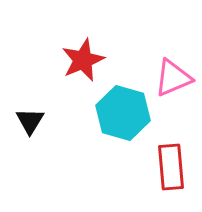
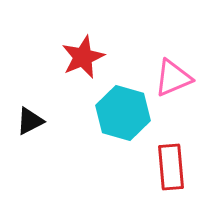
red star: moved 3 px up
black triangle: rotated 32 degrees clockwise
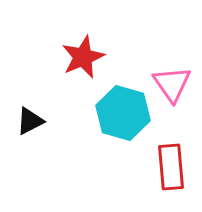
pink triangle: moved 1 px left, 6 px down; rotated 42 degrees counterclockwise
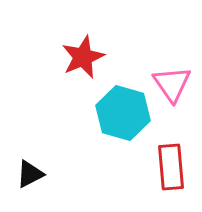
black triangle: moved 53 px down
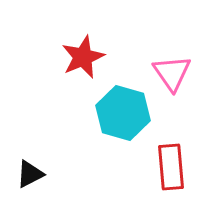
pink triangle: moved 11 px up
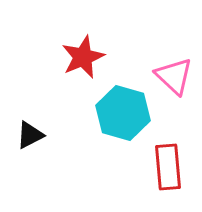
pink triangle: moved 2 px right, 3 px down; rotated 12 degrees counterclockwise
red rectangle: moved 3 px left
black triangle: moved 39 px up
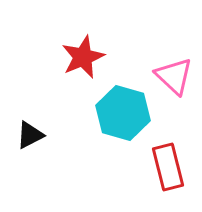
red rectangle: rotated 9 degrees counterclockwise
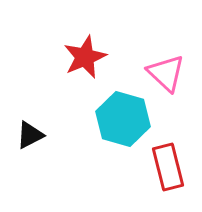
red star: moved 2 px right
pink triangle: moved 8 px left, 3 px up
cyan hexagon: moved 6 px down
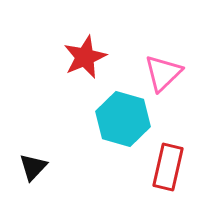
pink triangle: moved 3 px left; rotated 33 degrees clockwise
black triangle: moved 3 px right, 32 px down; rotated 20 degrees counterclockwise
red rectangle: rotated 27 degrees clockwise
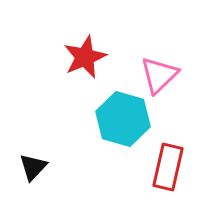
pink triangle: moved 4 px left, 2 px down
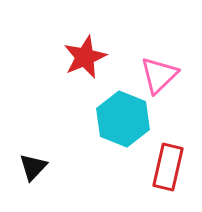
cyan hexagon: rotated 6 degrees clockwise
